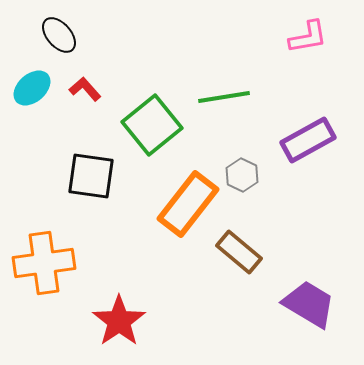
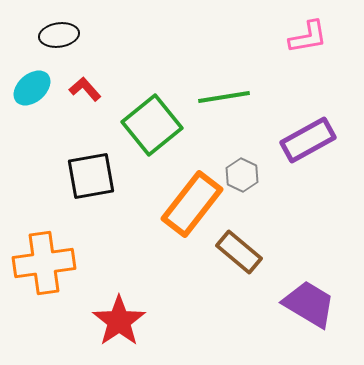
black ellipse: rotated 57 degrees counterclockwise
black square: rotated 18 degrees counterclockwise
orange rectangle: moved 4 px right
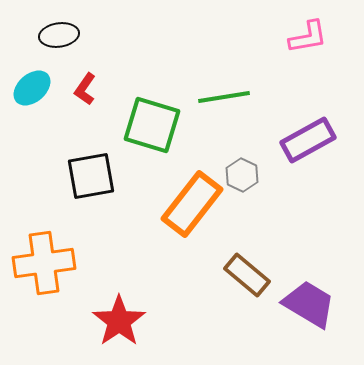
red L-shape: rotated 104 degrees counterclockwise
green square: rotated 34 degrees counterclockwise
brown rectangle: moved 8 px right, 23 px down
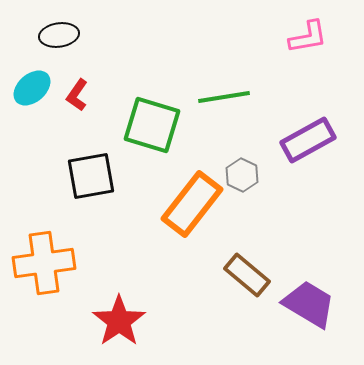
red L-shape: moved 8 px left, 6 px down
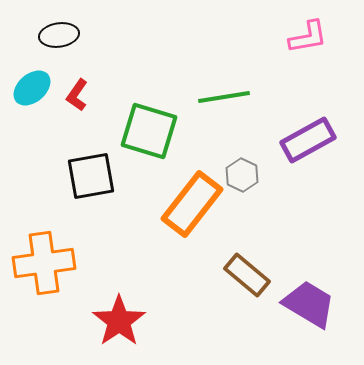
green square: moved 3 px left, 6 px down
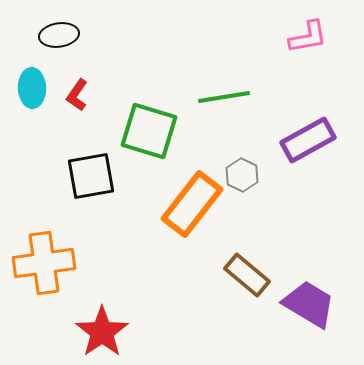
cyan ellipse: rotated 51 degrees counterclockwise
red star: moved 17 px left, 11 px down
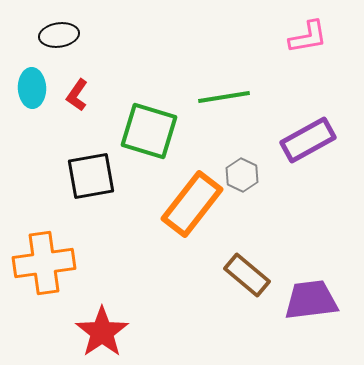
purple trapezoid: moved 2 px right, 4 px up; rotated 38 degrees counterclockwise
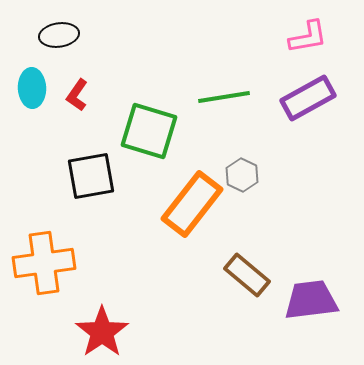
purple rectangle: moved 42 px up
